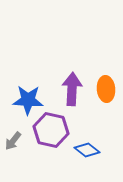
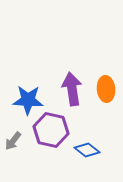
purple arrow: rotated 12 degrees counterclockwise
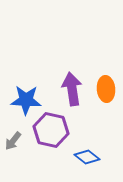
blue star: moved 2 px left
blue diamond: moved 7 px down
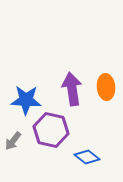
orange ellipse: moved 2 px up
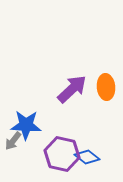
purple arrow: rotated 56 degrees clockwise
blue star: moved 25 px down
purple hexagon: moved 11 px right, 24 px down
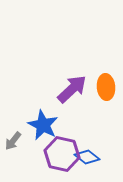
blue star: moved 17 px right; rotated 24 degrees clockwise
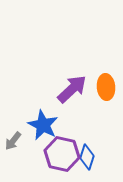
blue diamond: rotated 70 degrees clockwise
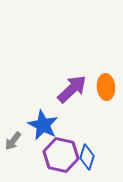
purple hexagon: moved 1 px left, 1 px down
